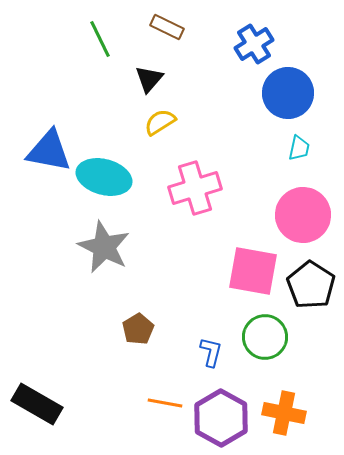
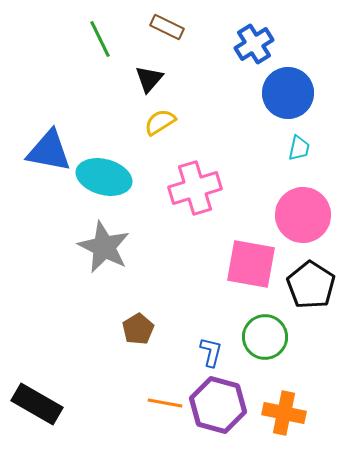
pink square: moved 2 px left, 7 px up
purple hexagon: moved 3 px left, 13 px up; rotated 14 degrees counterclockwise
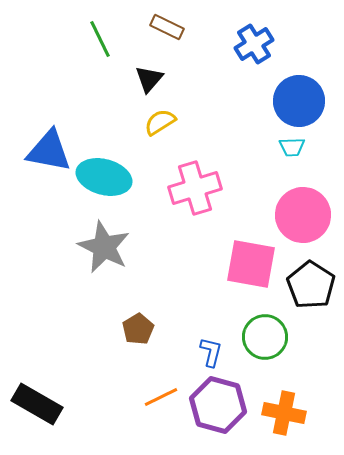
blue circle: moved 11 px right, 8 px down
cyan trapezoid: moved 7 px left, 1 px up; rotated 76 degrees clockwise
orange line: moved 4 px left, 6 px up; rotated 36 degrees counterclockwise
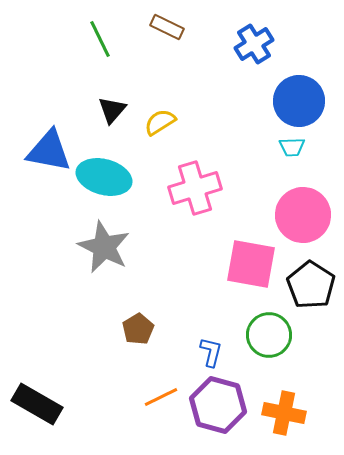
black triangle: moved 37 px left, 31 px down
green circle: moved 4 px right, 2 px up
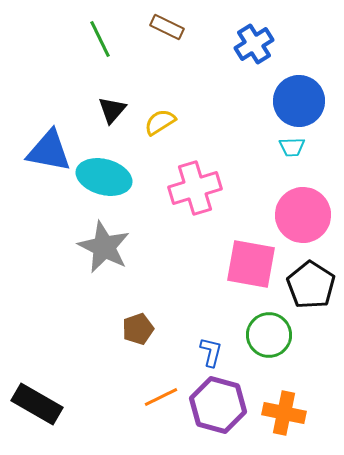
brown pentagon: rotated 12 degrees clockwise
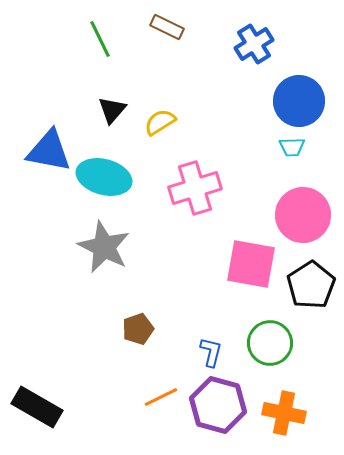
black pentagon: rotated 6 degrees clockwise
green circle: moved 1 px right, 8 px down
black rectangle: moved 3 px down
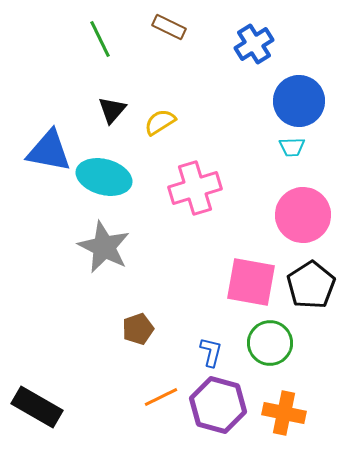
brown rectangle: moved 2 px right
pink square: moved 18 px down
